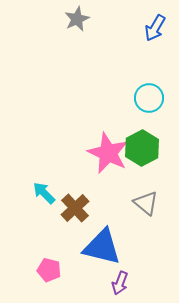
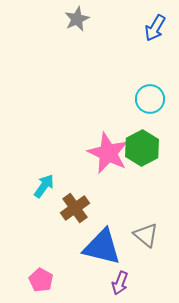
cyan circle: moved 1 px right, 1 px down
cyan arrow: moved 7 px up; rotated 80 degrees clockwise
gray triangle: moved 32 px down
brown cross: rotated 8 degrees clockwise
pink pentagon: moved 8 px left, 10 px down; rotated 15 degrees clockwise
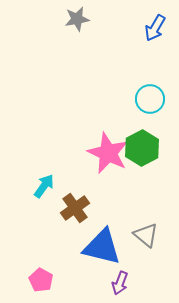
gray star: rotated 15 degrees clockwise
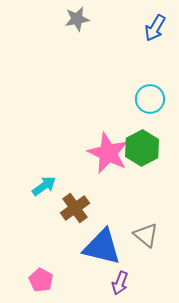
cyan arrow: rotated 20 degrees clockwise
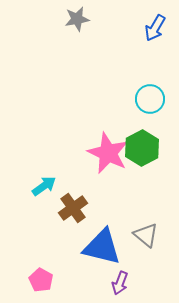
brown cross: moved 2 px left
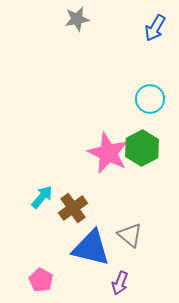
cyan arrow: moved 2 px left, 11 px down; rotated 15 degrees counterclockwise
gray triangle: moved 16 px left
blue triangle: moved 11 px left, 1 px down
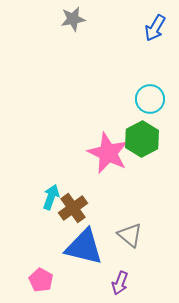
gray star: moved 4 px left
green hexagon: moved 9 px up
cyan arrow: moved 9 px right; rotated 20 degrees counterclockwise
blue triangle: moved 7 px left, 1 px up
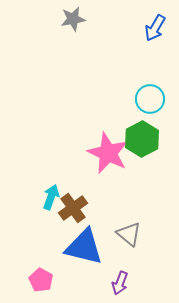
gray triangle: moved 1 px left, 1 px up
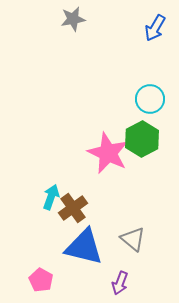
gray triangle: moved 4 px right, 5 px down
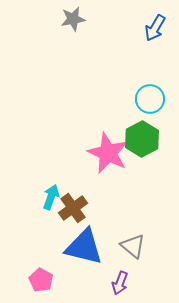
gray triangle: moved 7 px down
